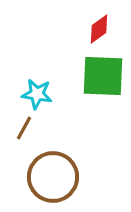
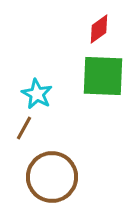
cyan star: rotated 20 degrees clockwise
brown circle: moved 1 px left
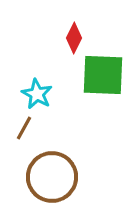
red diamond: moved 25 px left, 9 px down; rotated 28 degrees counterclockwise
green square: moved 1 px up
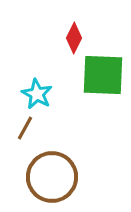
brown line: moved 1 px right
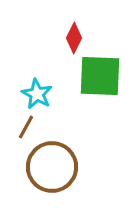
green square: moved 3 px left, 1 px down
brown line: moved 1 px right, 1 px up
brown circle: moved 10 px up
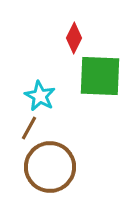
cyan star: moved 3 px right, 2 px down
brown line: moved 3 px right, 1 px down
brown circle: moved 2 px left
